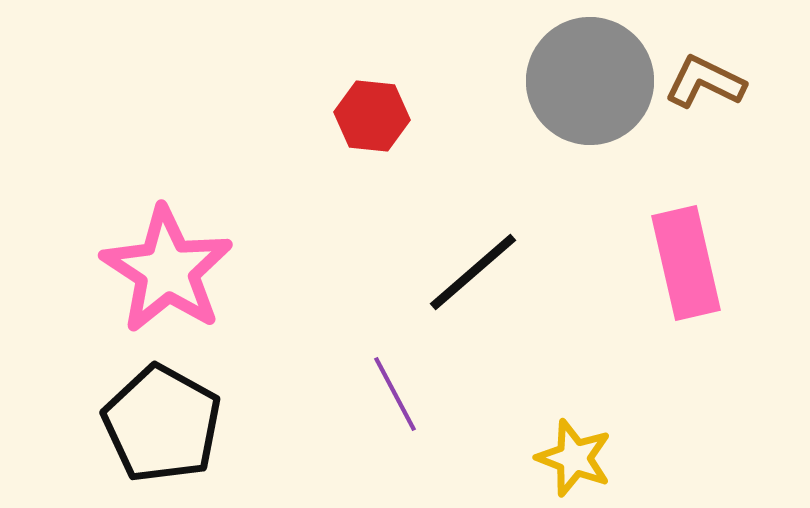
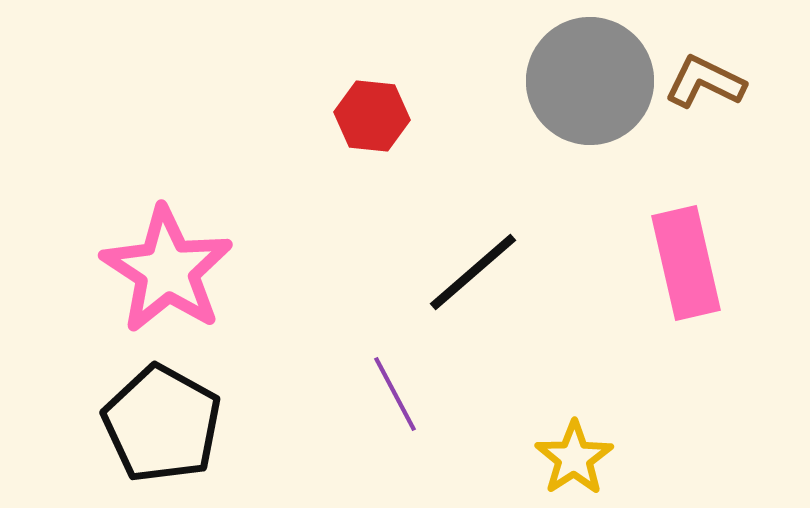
yellow star: rotated 18 degrees clockwise
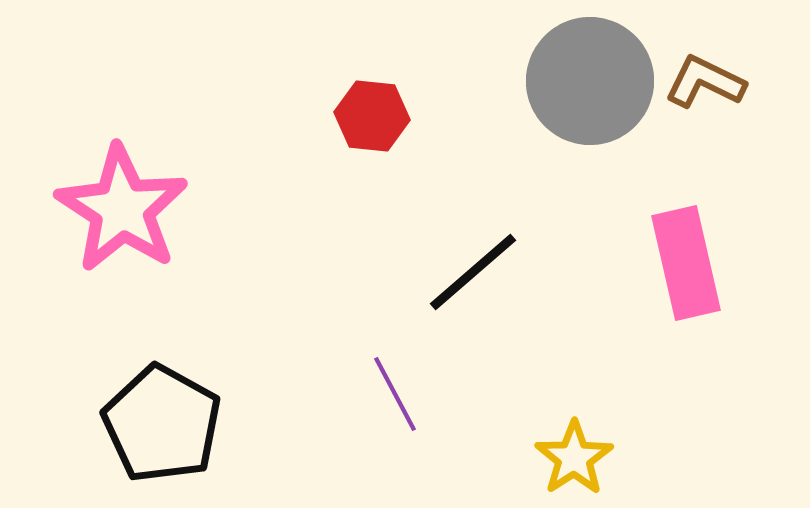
pink star: moved 45 px left, 61 px up
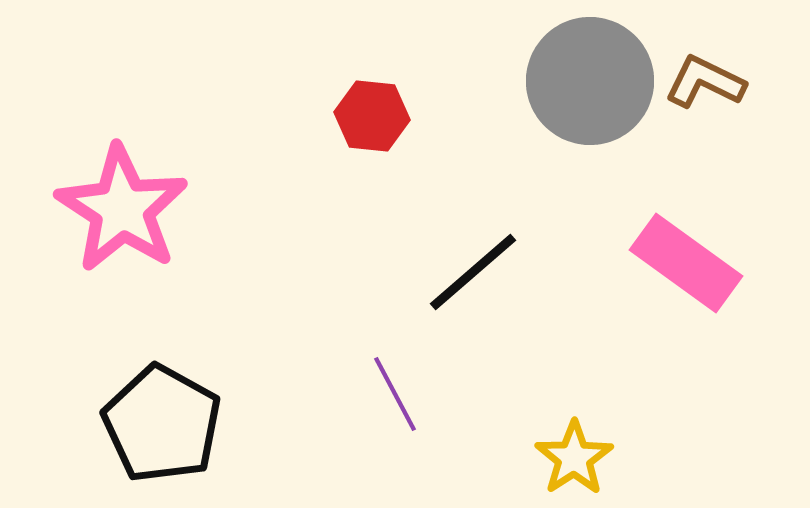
pink rectangle: rotated 41 degrees counterclockwise
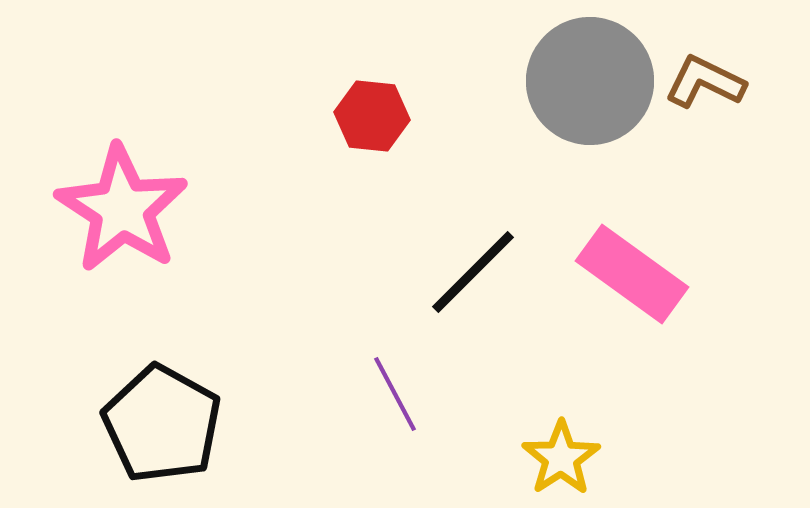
pink rectangle: moved 54 px left, 11 px down
black line: rotated 4 degrees counterclockwise
yellow star: moved 13 px left
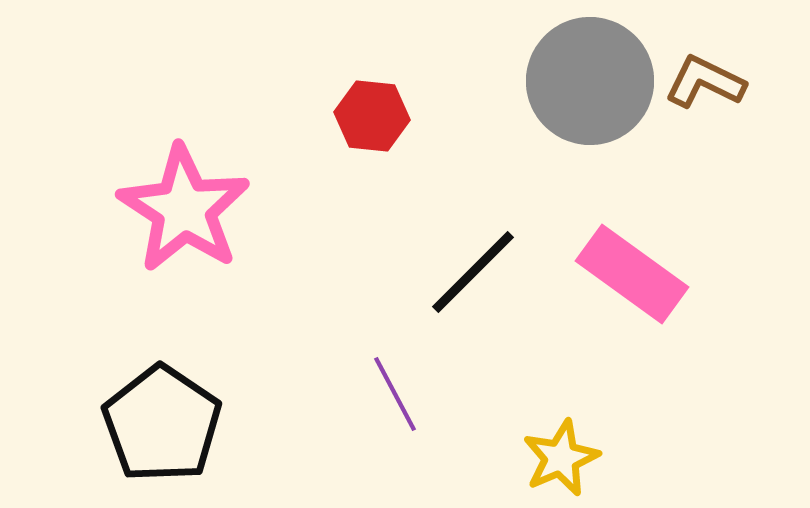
pink star: moved 62 px right
black pentagon: rotated 5 degrees clockwise
yellow star: rotated 10 degrees clockwise
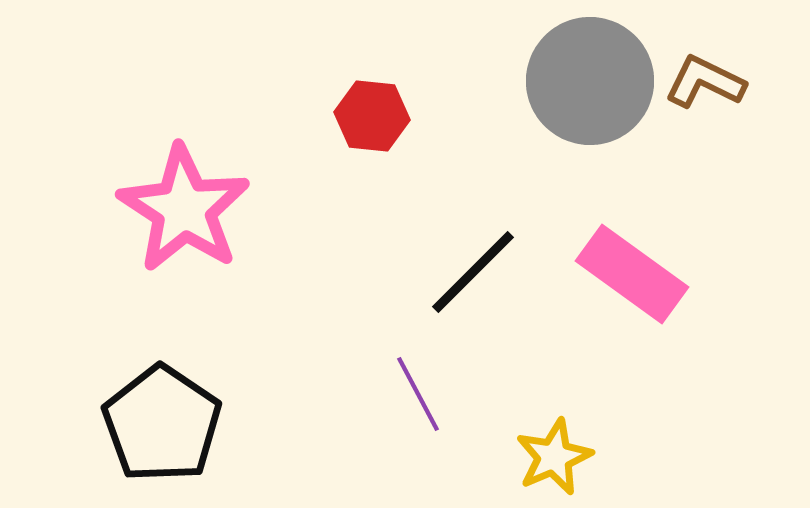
purple line: moved 23 px right
yellow star: moved 7 px left, 1 px up
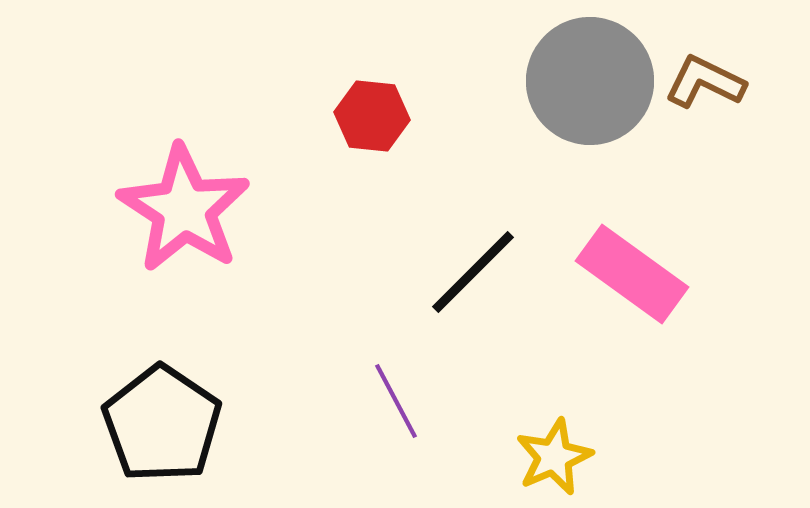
purple line: moved 22 px left, 7 px down
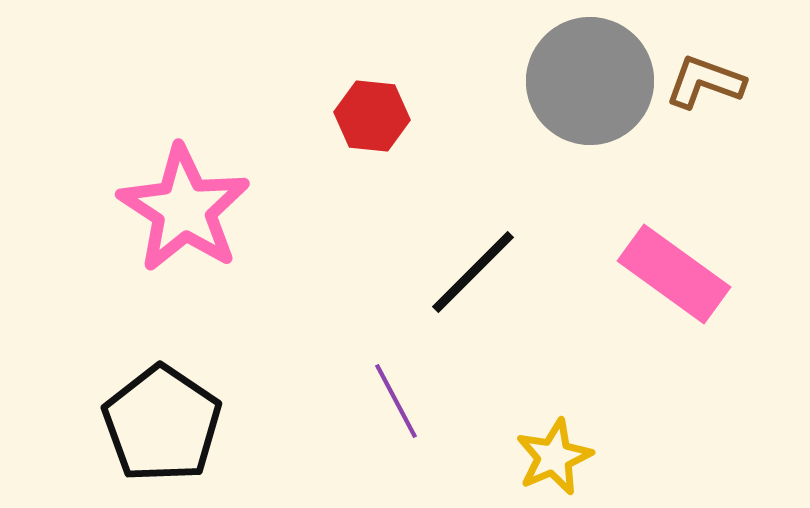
brown L-shape: rotated 6 degrees counterclockwise
pink rectangle: moved 42 px right
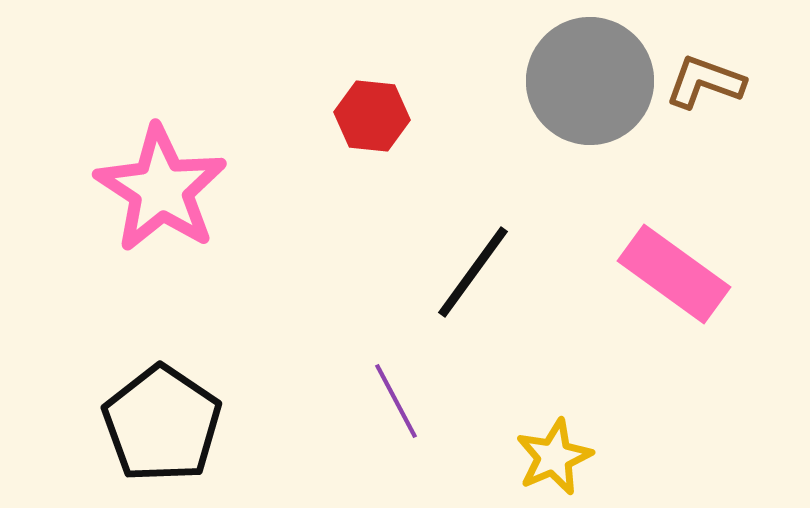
pink star: moved 23 px left, 20 px up
black line: rotated 9 degrees counterclockwise
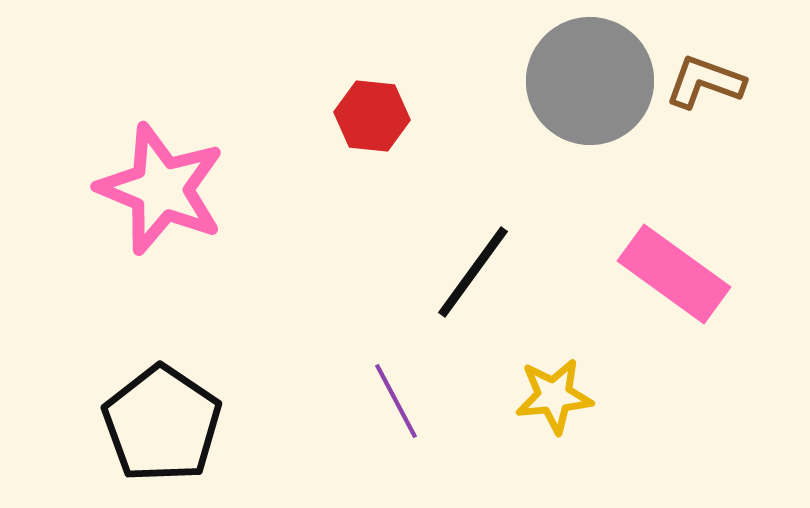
pink star: rotated 11 degrees counterclockwise
yellow star: moved 61 px up; rotated 18 degrees clockwise
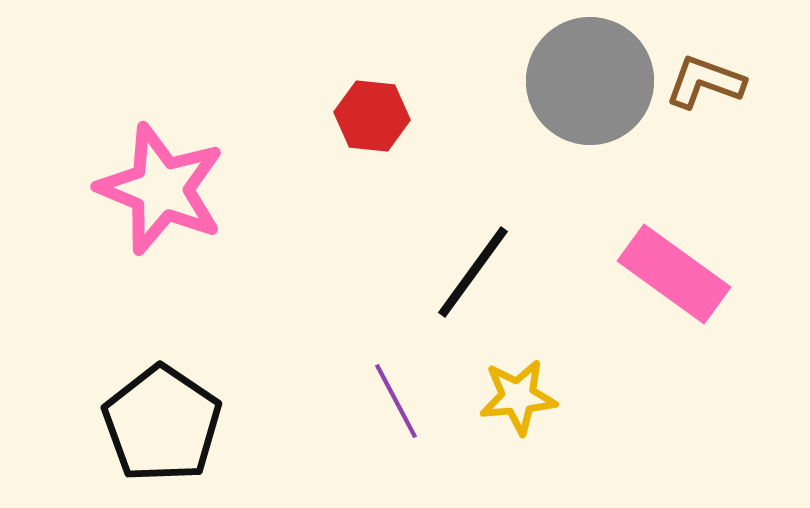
yellow star: moved 36 px left, 1 px down
